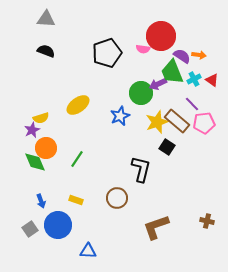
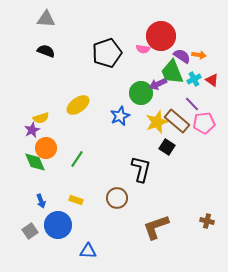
gray square: moved 2 px down
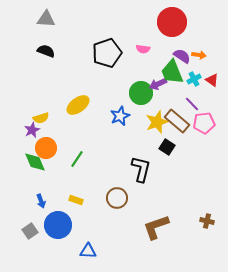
red circle: moved 11 px right, 14 px up
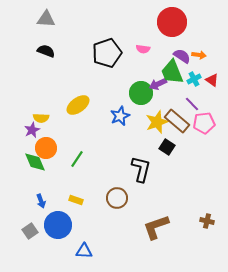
yellow semicircle: rotated 21 degrees clockwise
blue triangle: moved 4 px left
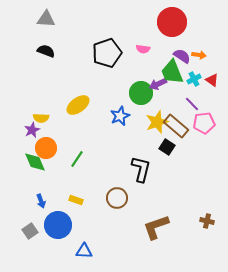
brown rectangle: moved 1 px left, 5 px down
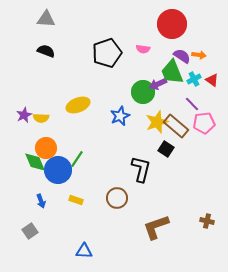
red circle: moved 2 px down
green circle: moved 2 px right, 1 px up
yellow ellipse: rotated 15 degrees clockwise
purple star: moved 8 px left, 15 px up
black square: moved 1 px left, 2 px down
blue circle: moved 55 px up
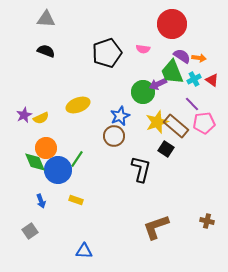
orange arrow: moved 3 px down
yellow semicircle: rotated 28 degrees counterclockwise
brown circle: moved 3 px left, 62 px up
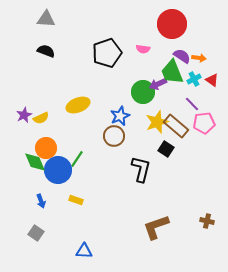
gray square: moved 6 px right, 2 px down; rotated 21 degrees counterclockwise
